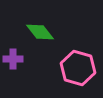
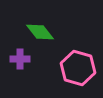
purple cross: moved 7 px right
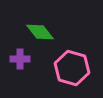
pink hexagon: moved 6 px left
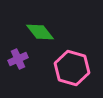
purple cross: moved 2 px left; rotated 24 degrees counterclockwise
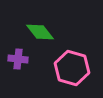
purple cross: rotated 30 degrees clockwise
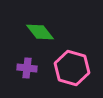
purple cross: moved 9 px right, 9 px down
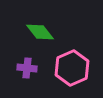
pink hexagon: rotated 20 degrees clockwise
